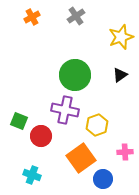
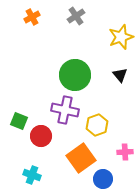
black triangle: rotated 35 degrees counterclockwise
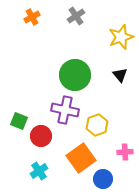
cyan cross: moved 7 px right, 4 px up; rotated 36 degrees clockwise
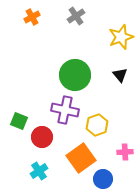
red circle: moved 1 px right, 1 px down
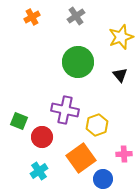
green circle: moved 3 px right, 13 px up
pink cross: moved 1 px left, 2 px down
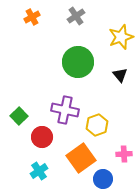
green square: moved 5 px up; rotated 24 degrees clockwise
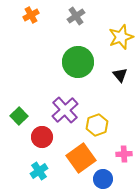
orange cross: moved 1 px left, 2 px up
purple cross: rotated 36 degrees clockwise
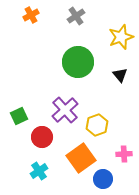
green square: rotated 18 degrees clockwise
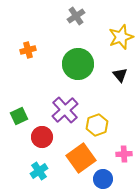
orange cross: moved 3 px left, 35 px down; rotated 14 degrees clockwise
green circle: moved 2 px down
